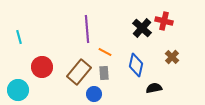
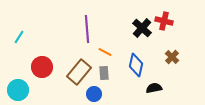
cyan line: rotated 48 degrees clockwise
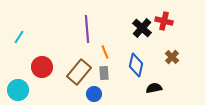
orange line: rotated 40 degrees clockwise
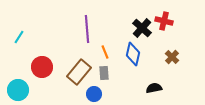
blue diamond: moved 3 px left, 11 px up
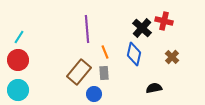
blue diamond: moved 1 px right
red circle: moved 24 px left, 7 px up
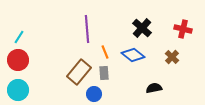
red cross: moved 19 px right, 8 px down
blue diamond: moved 1 px left, 1 px down; rotated 65 degrees counterclockwise
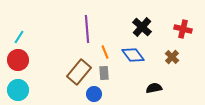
black cross: moved 1 px up
blue diamond: rotated 15 degrees clockwise
